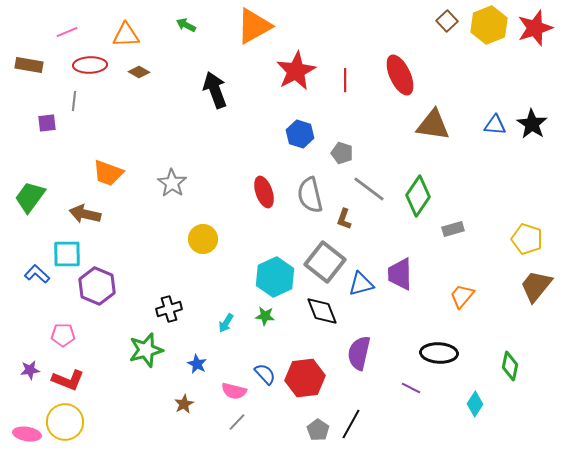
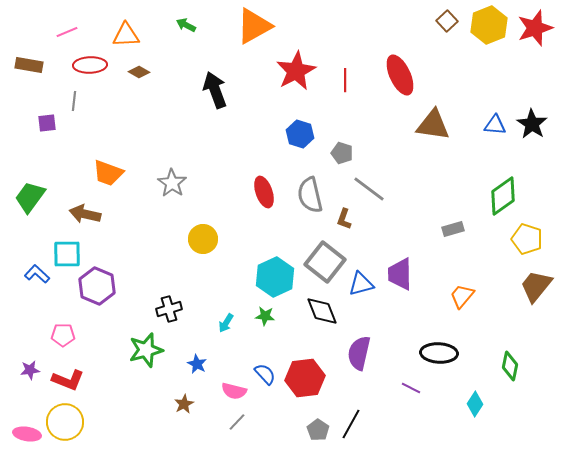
green diamond at (418, 196): moved 85 px right; rotated 21 degrees clockwise
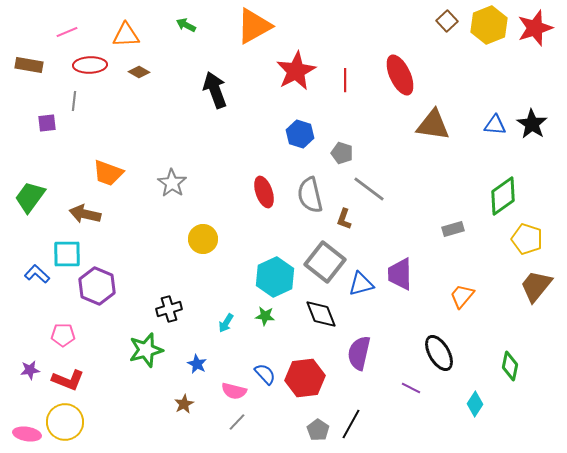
black diamond at (322, 311): moved 1 px left, 3 px down
black ellipse at (439, 353): rotated 57 degrees clockwise
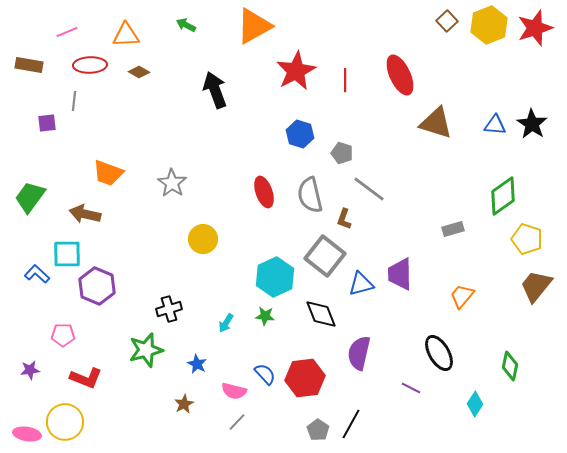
brown triangle at (433, 125): moved 3 px right, 2 px up; rotated 9 degrees clockwise
gray square at (325, 262): moved 6 px up
red L-shape at (68, 380): moved 18 px right, 2 px up
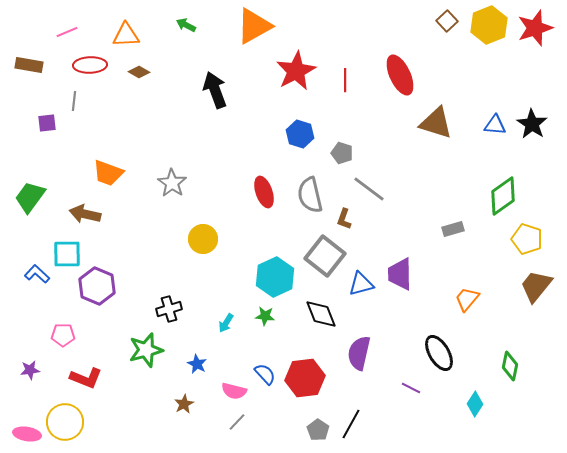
orange trapezoid at (462, 296): moved 5 px right, 3 px down
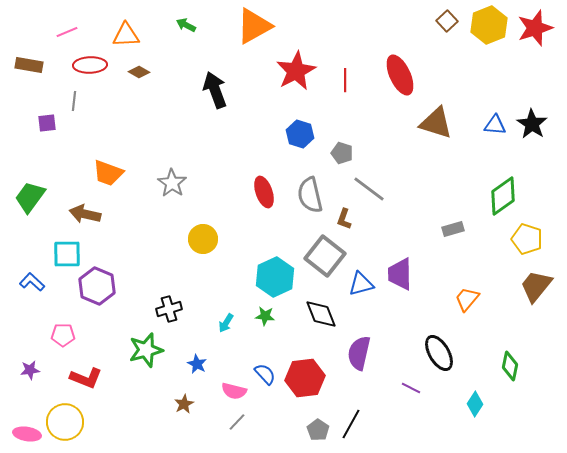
blue L-shape at (37, 274): moved 5 px left, 8 px down
